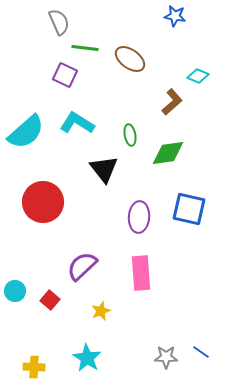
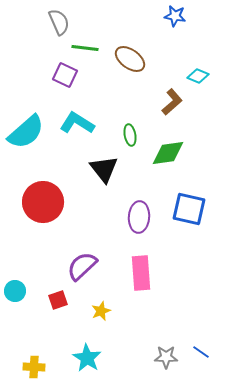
red square: moved 8 px right; rotated 30 degrees clockwise
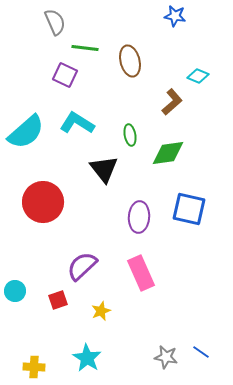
gray semicircle: moved 4 px left
brown ellipse: moved 2 px down; rotated 40 degrees clockwise
pink rectangle: rotated 20 degrees counterclockwise
gray star: rotated 10 degrees clockwise
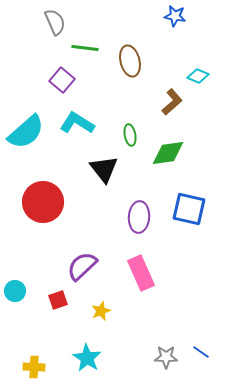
purple square: moved 3 px left, 5 px down; rotated 15 degrees clockwise
gray star: rotated 10 degrees counterclockwise
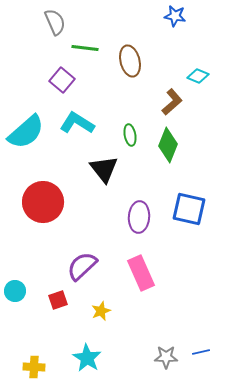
green diamond: moved 8 px up; rotated 60 degrees counterclockwise
blue line: rotated 48 degrees counterclockwise
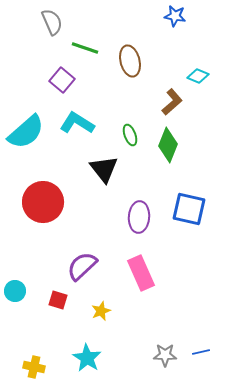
gray semicircle: moved 3 px left
green line: rotated 12 degrees clockwise
green ellipse: rotated 10 degrees counterclockwise
red square: rotated 36 degrees clockwise
gray star: moved 1 px left, 2 px up
yellow cross: rotated 10 degrees clockwise
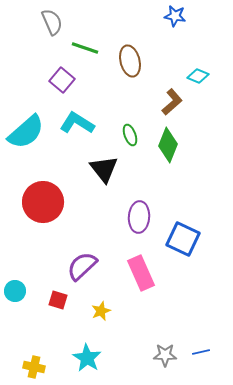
blue square: moved 6 px left, 30 px down; rotated 12 degrees clockwise
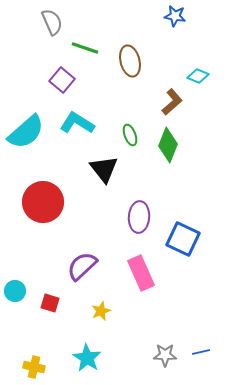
red square: moved 8 px left, 3 px down
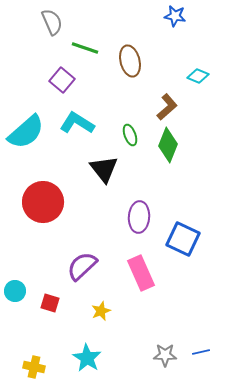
brown L-shape: moved 5 px left, 5 px down
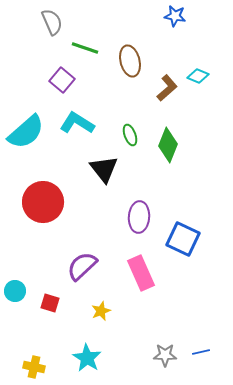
brown L-shape: moved 19 px up
